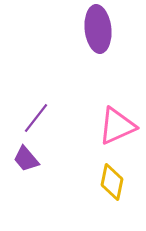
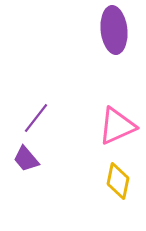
purple ellipse: moved 16 px right, 1 px down
yellow diamond: moved 6 px right, 1 px up
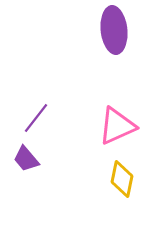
yellow diamond: moved 4 px right, 2 px up
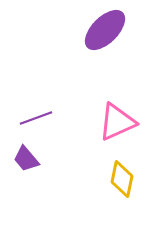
purple ellipse: moved 9 px left; rotated 51 degrees clockwise
purple line: rotated 32 degrees clockwise
pink triangle: moved 4 px up
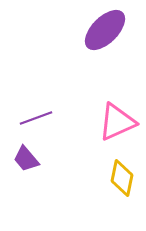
yellow diamond: moved 1 px up
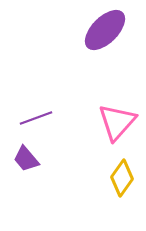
pink triangle: rotated 24 degrees counterclockwise
yellow diamond: rotated 24 degrees clockwise
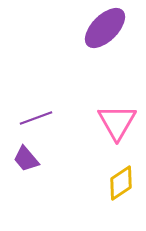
purple ellipse: moved 2 px up
pink triangle: rotated 12 degrees counterclockwise
yellow diamond: moved 1 px left, 5 px down; rotated 21 degrees clockwise
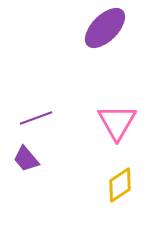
yellow diamond: moved 1 px left, 2 px down
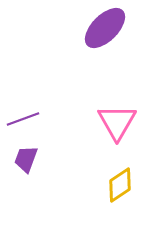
purple line: moved 13 px left, 1 px down
purple trapezoid: rotated 60 degrees clockwise
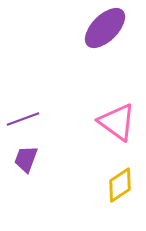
pink triangle: rotated 24 degrees counterclockwise
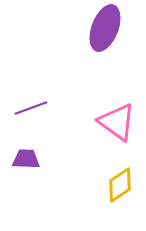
purple ellipse: rotated 24 degrees counterclockwise
purple line: moved 8 px right, 11 px up
purple trapezoid: rotated 72 degrees clockwise
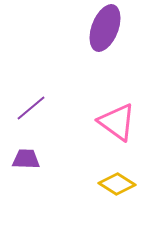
purple line: rotated 20 degrees counterclockwise
yellow diamond: moved 3 px left, 1 px up; rotated 66 degrees clockwise
